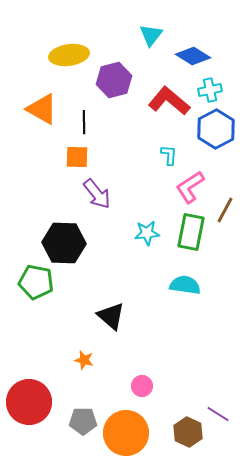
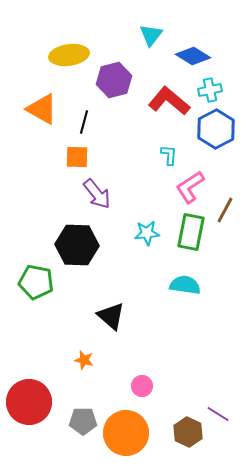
black line: rotated 15 degrees clockwise
black hexagon: moved 13 px right, 2 px down
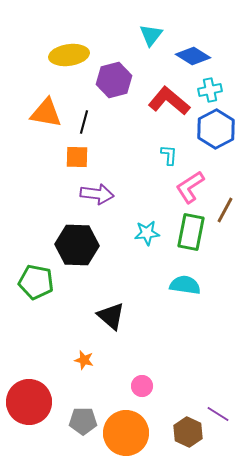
orange triangle: moved 4 px right, 4 px down; rotated 20 degrees counterclockwise
purple arrow: rotated 44 degrees counterclockwise
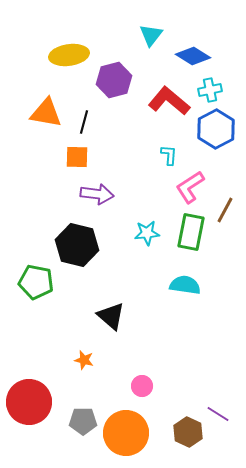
black hexagon: rotated 12 degrees clockwise
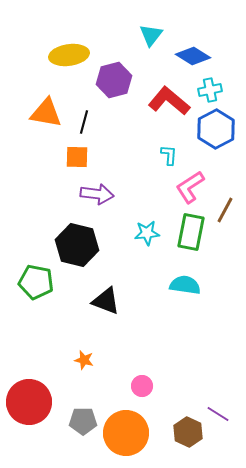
black triangle: moved 5 px left, 15 px up; rotated 20 degrees counterclockwise
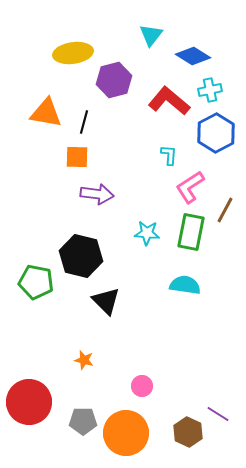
yellow ellipse: moved 4 px right, 2 px up
blue hexagon: moved 4 px down
cyan star: rotated 10 degrees clockwise
black hexagon: moved 4 px right, 11 px down
black triangle: rotated 24 degrees clockwise
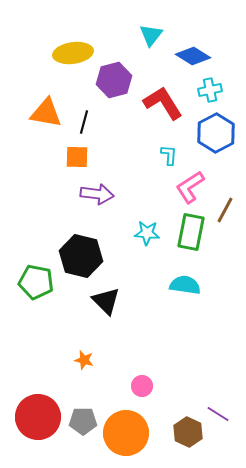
red L-shape: moved 6 px left, 2 px down; rotated 18 degrees clockwise
red circle: moved 9 px right, 15 px down
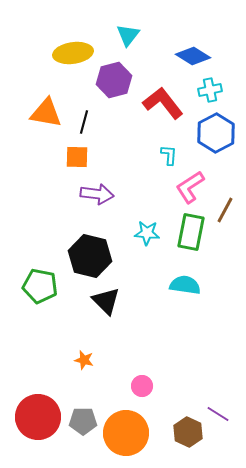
cyan triangle: moved 23 px left
red L-shape: rotated 6 degrees counterclockwise
black hexagon: moved 9 px right
green pentagon: moved 4 px right, 4 px down
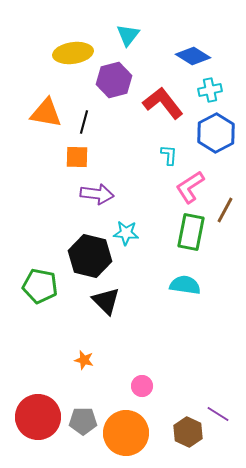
cyan star: moved 21 px left
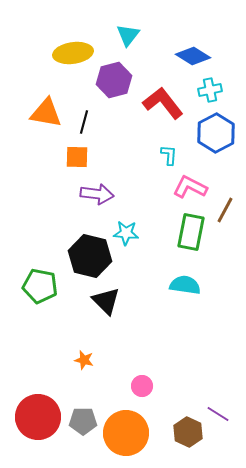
pink L-shape: rotated 60 degrees clockwise
